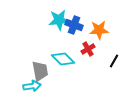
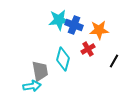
cyan diamond: rotated 60 degrees clockwise
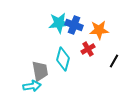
cyan star: moved 3 px down
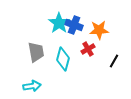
cyan star: rotated 30 degrees counterclockwise
gray trapezoid: moved 4 px left, 19 px up
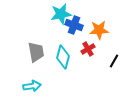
cyan star: moved 2 px right, 9 px up; rotated 25 degrees clockwise
cyan diamond: moved 2 px up
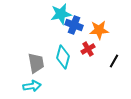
gray trapezoid: moved 11 px down
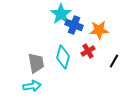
cyan star: rotated 25 degrees counterclockwise
red cross: moved 2 px down
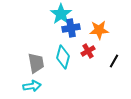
blue cross: moved 3 px left, 3 px down; rotated 30 degrees counterclockwise
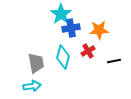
black line: rotated 48 degrees clockwise
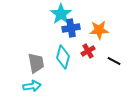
black line: rotated 40 degrees clockwise
